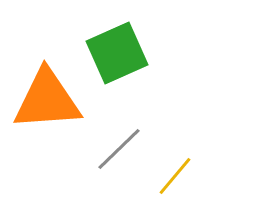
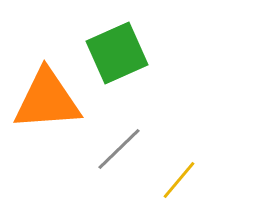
yellow line: moved 4 px right, 4 px down
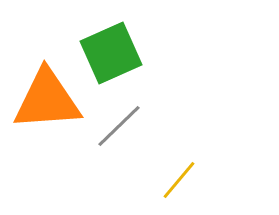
green square: moved 6 px left
gray line: moved 23 px up
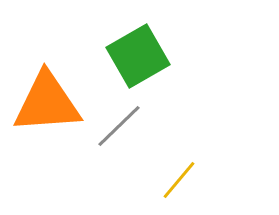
green square: moved 27 px right, 3 px down; rotated 6 degrees counterclockwise
orange triangle: moved 3 px down
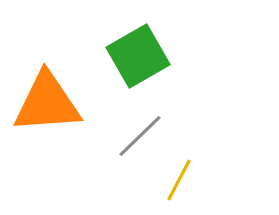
gray line: moved 21 px right, 10 px down
yellow line: rotated 12 degrees counterclockwise
